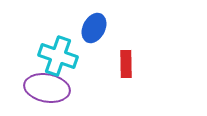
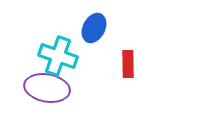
red rectangle: moved 2 px right
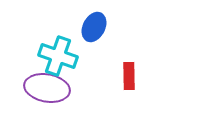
blue ellipse: moved 1 px up
red rectangle: moved 1 px right, 12 px down
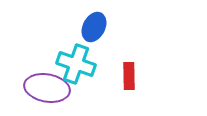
cyan cross: moved 18 px right, 8 px down
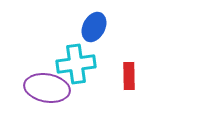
cyan cross: rotated 27 degrees counterclockwise
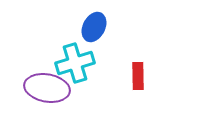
cyan cross: moved 1 px left, 1 px up; rotated 9 degrees counterclockwise
red rectangle: moved 9 px right
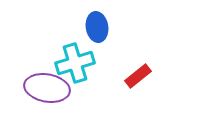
blue ellipse: moved 3 px right; rotated 36 degrees counterclockwise
red rectangle: rotated 52 degrees clockwise
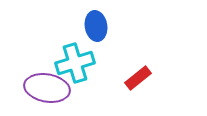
blue ellipse: moved 1 px left, 1 px up
red rectangle: moved 2 px down
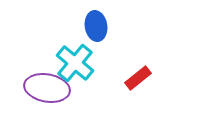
cyan cross: rotated 33 degrees counterclockwise
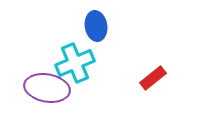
cyan cross: rotated 27 degrees clockwise
red rectangle: moved 15 px right
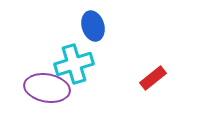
blue ellipse: moved 3 px left; rotated 8 degrees counterclockwise
cyan cross: moved 1 px left, 1 px down; rotated 6 degrees clockwise
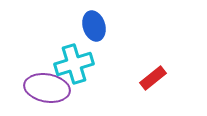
blue ellipse: moved 1 px right
